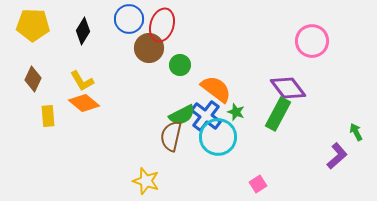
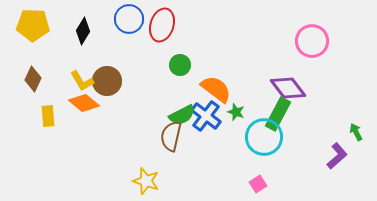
brown circle: moved 42 px left, 33 px down
cyan circle: moved 46 px right
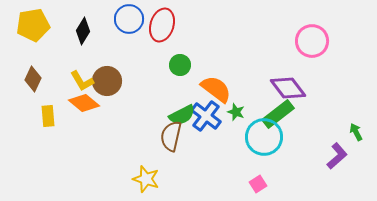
yellow pentagon: rotated 12 degrees counterclockwise
green rectangle: rotated 24 degrees clockwise
yellow star: moved 2 px up
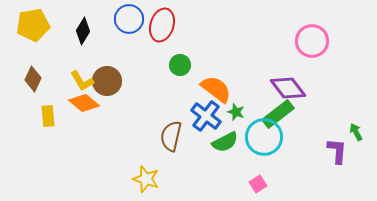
green semicircle: moved 43 px right, 27 px down
purple L-shape: moved 5 px up; rotated 44 degrees counterclockwise
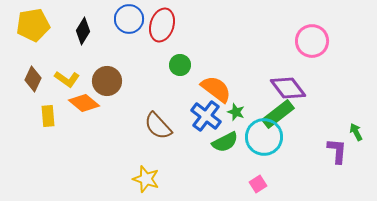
yellow L-shape: moved 15 px left, 2 px up; rotated 25 degrees counterclockwise
brown semicircle: moved 13 px left, 10 px up; rotated 56 degrees counterclockwise
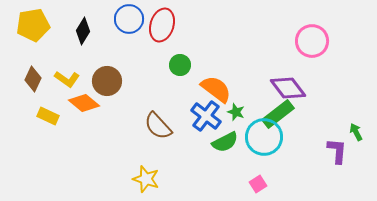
yellow rectangle: rotated 60 degrees counterclockwise
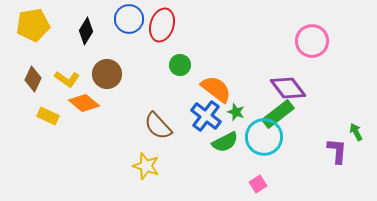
black diamond: moved 3 px right
brown circle: moved 7 px up
yellow star: moved 13 px up
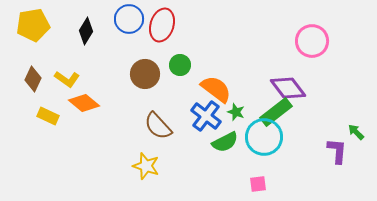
brown circle: moved 38 px right
green rectangle: moved 2 px left, 2 px up
green arrow: rotated 18 degrees counterclockwise
pink square: rotated 24 degrees clockwise
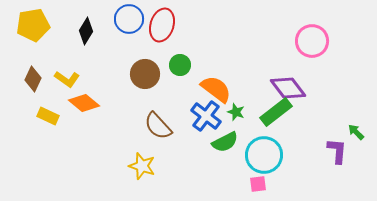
cyan circle: moved 18 px down
yellow star: moved 4 px left
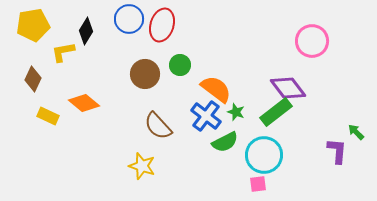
yellow L-shape: moved 4 px left, 27 px up; rotated 135 degrees clockwise
